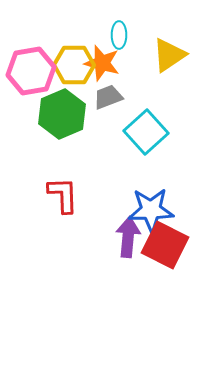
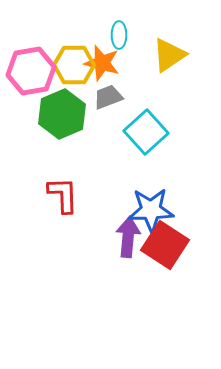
red square: rotated 6 degrees clockwise
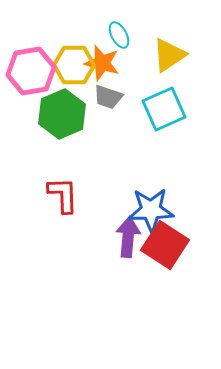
cyan ellipse: rotated 28 degrees counterclockwise
gray trapezoid: rotated 140 degrees counterclockwise
cyan square: moved 18 px right, 23 px up; rotated 18 degrees clockwise
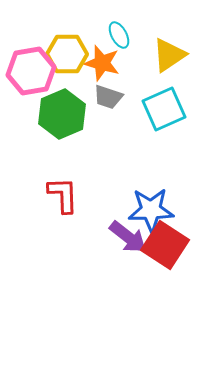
yellow hexagon: moved 7 px left, 11 px up
purple arrow: rotated 123 degrees clockwise
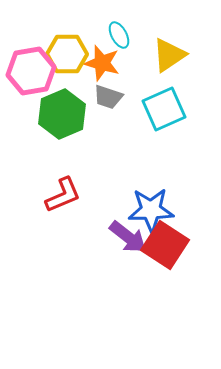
red L-shape: rotated 69 degrees clockwise
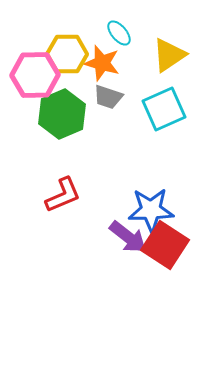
cyan ellipse: moved 2 px up; rotated 12 degrees counterclockwise
pink hexagon: moved 4 px right, 4 px down; rotated 9 degrees clockwise
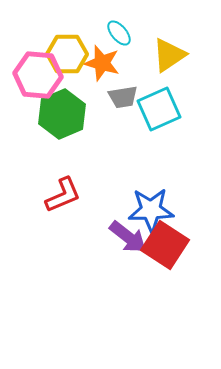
pink hexagon: moved 3 px right; rotated 6 degrees clockwise
gray trapezoid: moved 15 px right; rotated 28 degrees counterclockwise
cyan square: moved 5 px left
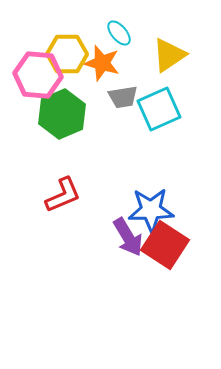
purple arrow: rotated 21 degrees clockwise
